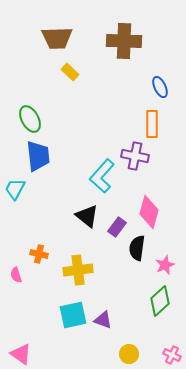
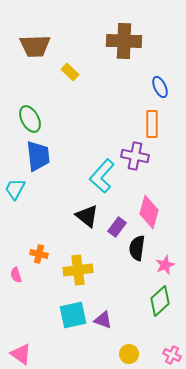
brown trapezoid: moved 22 px left, 8 px down
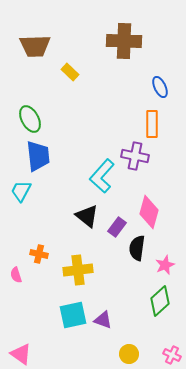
cyan trapezoid: moved 6 px right, 2 px down
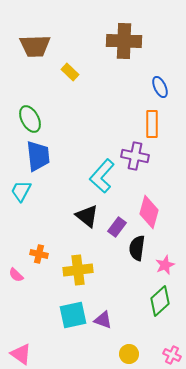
pink semicircle: rotated 28 degrees counterclockwise
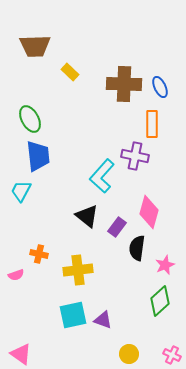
brown cross: moved 43 px down
pink semicircle: rotated 63 degrees counterclockwise
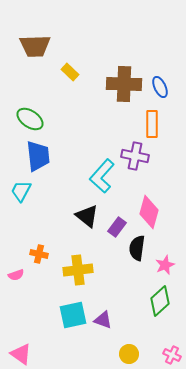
green ellipse: rotated 28 degrees counterclockwise
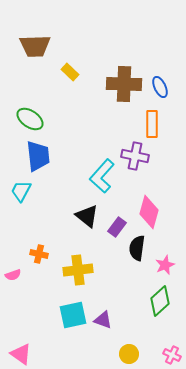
pink semicircle: moved 3 px left
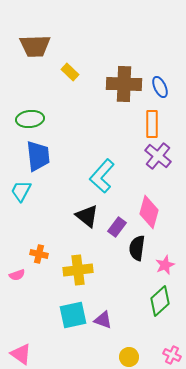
green ellipse: rotated 40 degrees counterclockwise
purple cross: moved 23 px right; rotated 28 degrees clockwise
pink semicircle: moved 4 px right
yellow circle: moved 3 px down
